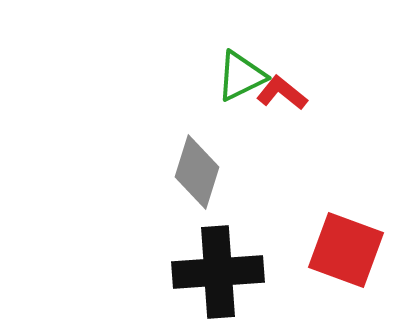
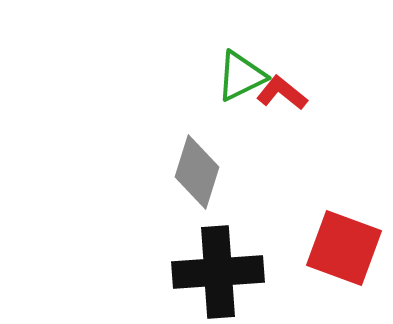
red square: moved 2 px left, 2 px up
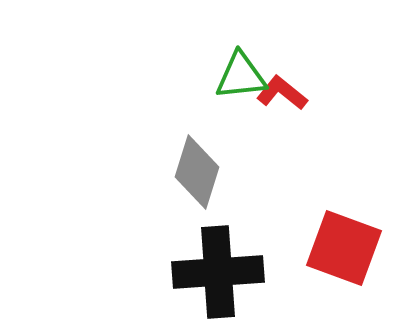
green triangle: rotated 20 degrees clockwise
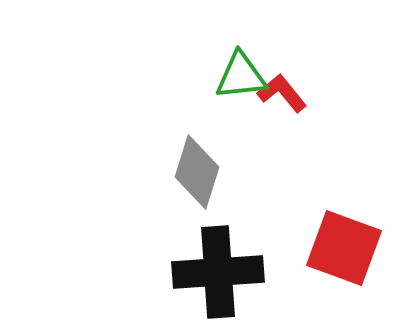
red L-shape: rotated 12 degrees clockwise
